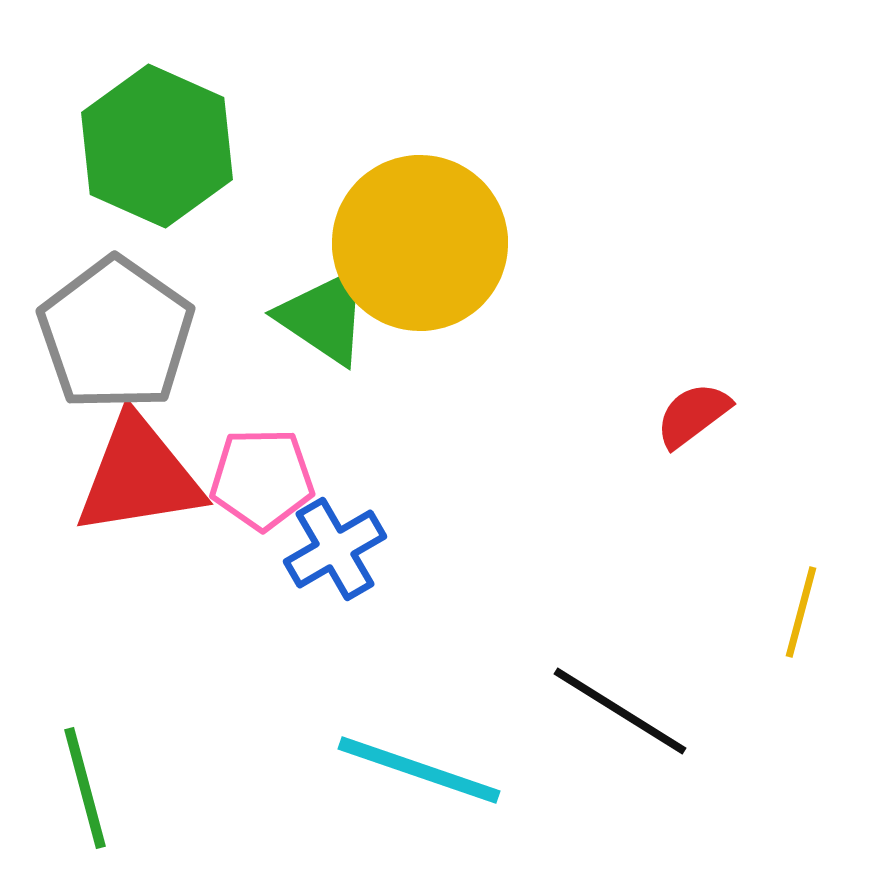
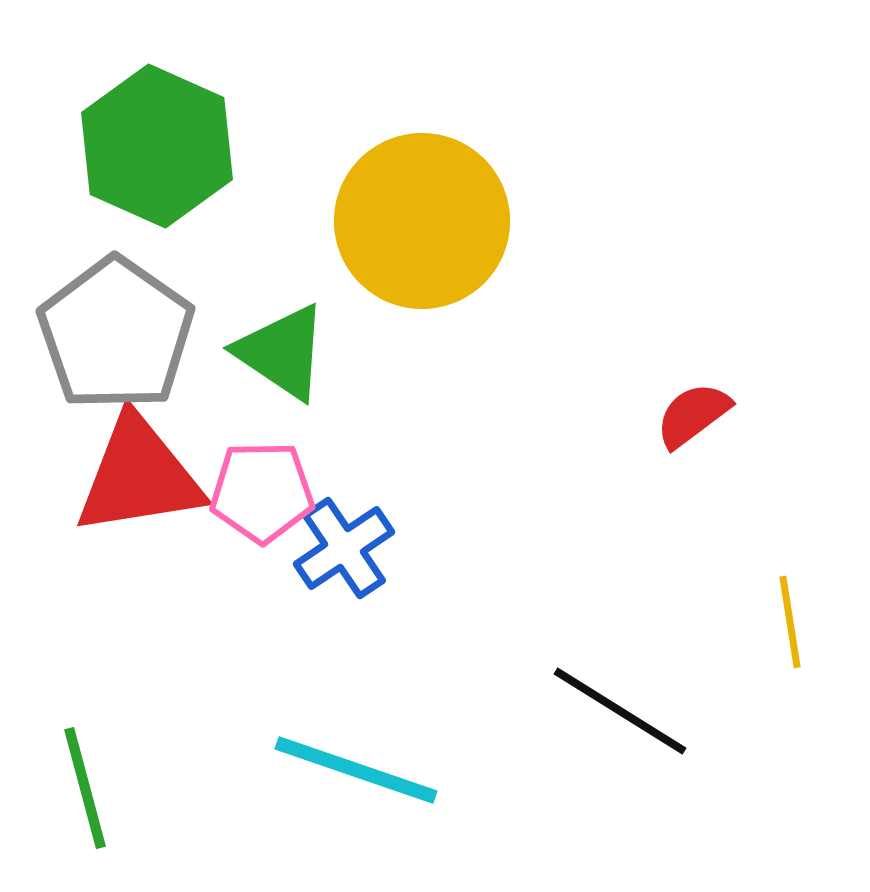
yellow circle: moved 2 px right, 22 px up
green triangle: moved 42 px left, 35 px down
pink pentagon: moved 13 px down
blue cross: moved 9 px right, 1 px up; rotated 4 degrees counterclockwise
yellow line: moved 11 px left, 10 px down; rotated 24 degrees counterclockwise
cyan line: moved 63 px left
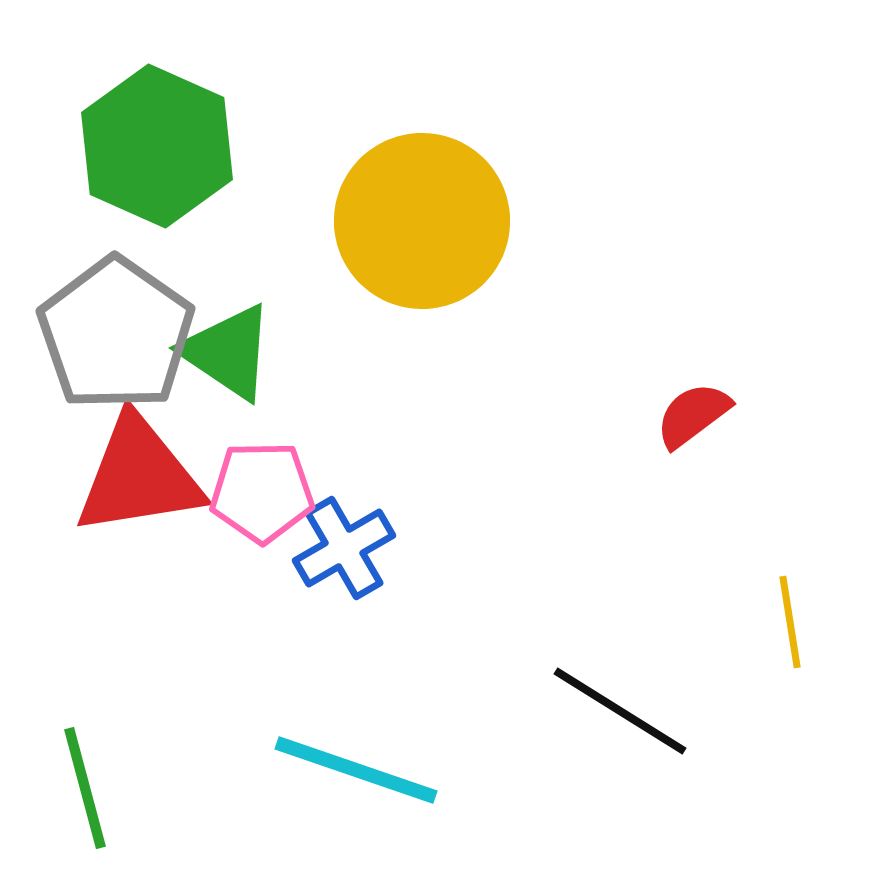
green triangle: moved 54 px left
blue cross: rotated 4 degrees clockwise
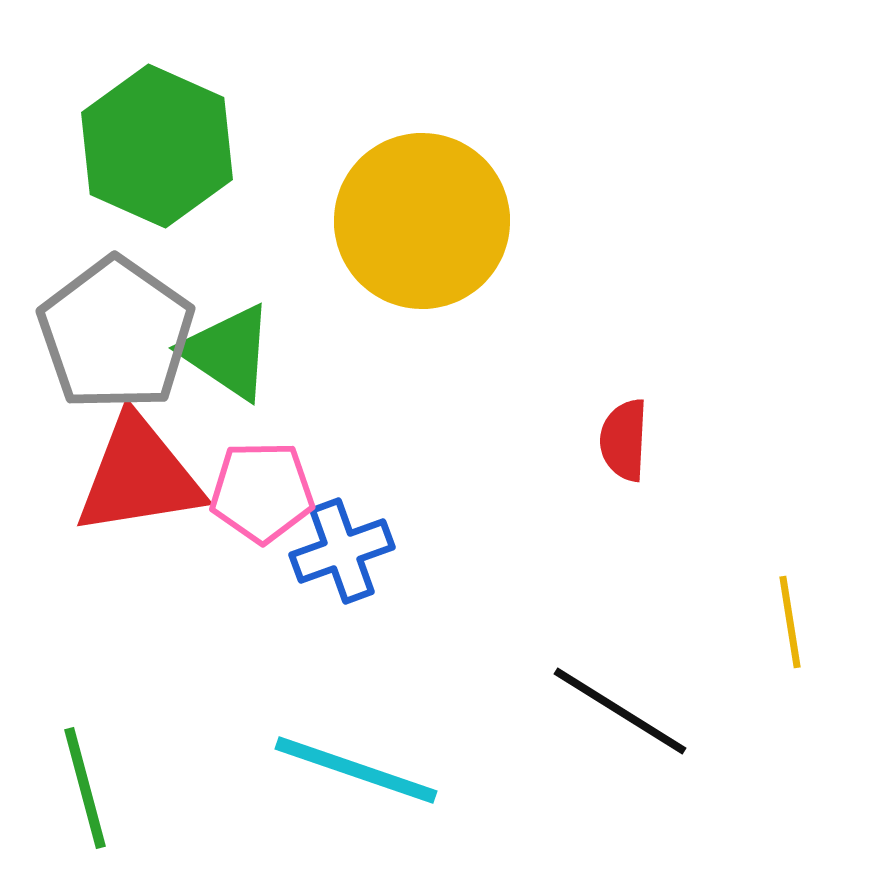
red semicircle: moved 69 px left, 25 px down; rotated 50 degrees counterclockwise
blue cross: moved 2 px left, 3 px down; rotated 10 degrees clockwise
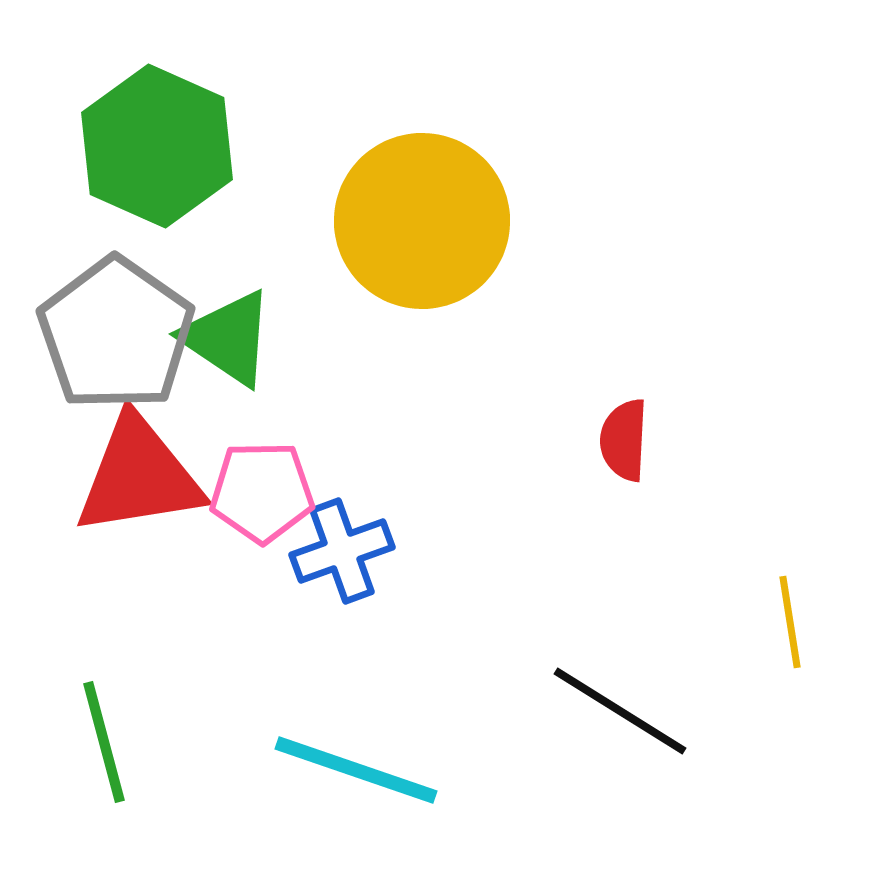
green triangle: moved 14 px up
green line: moved 19 px right, 46 px up
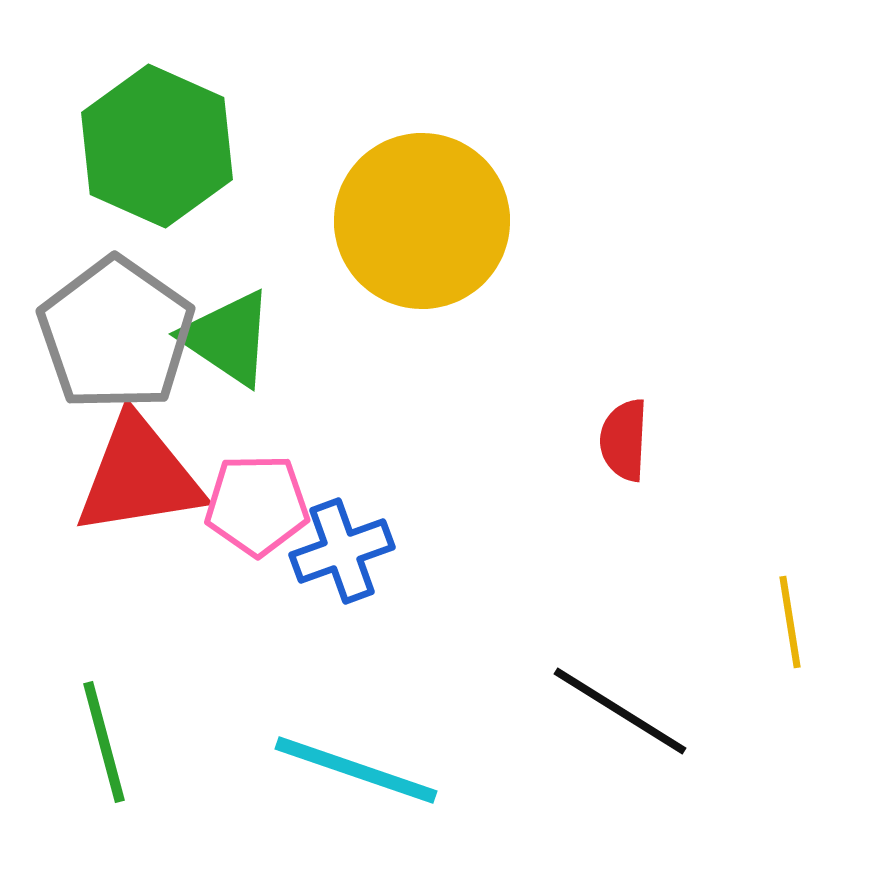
pink pentagon: moved 5 px left, 13 px down
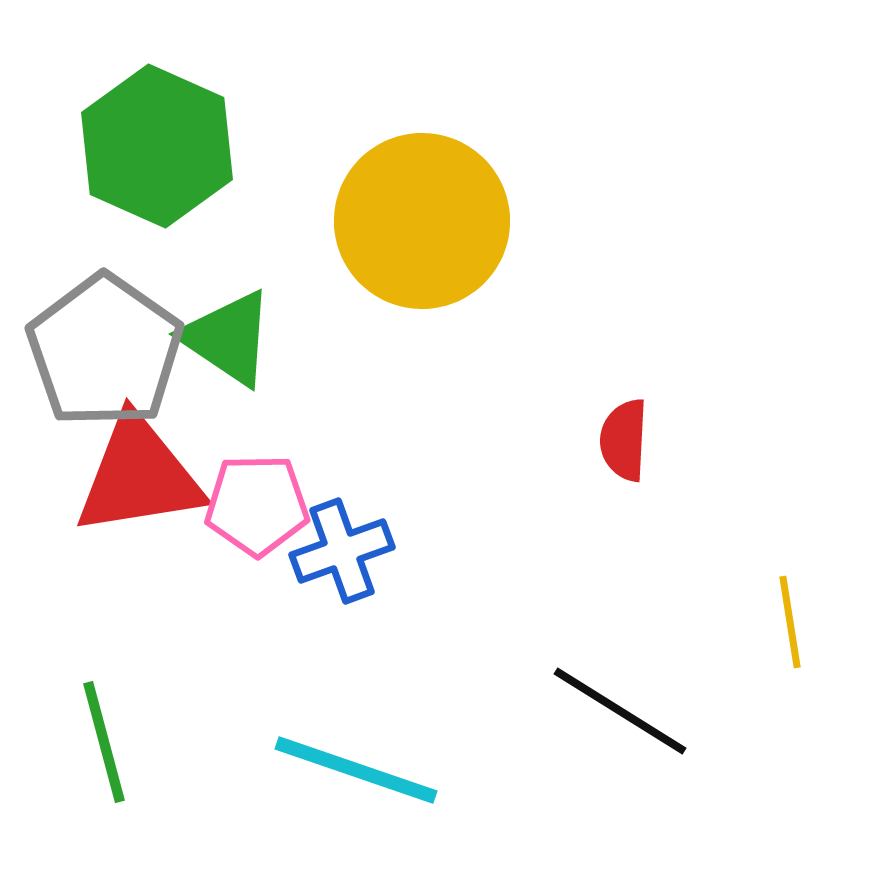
gray pentagon: moved 11 px left, 17 px down
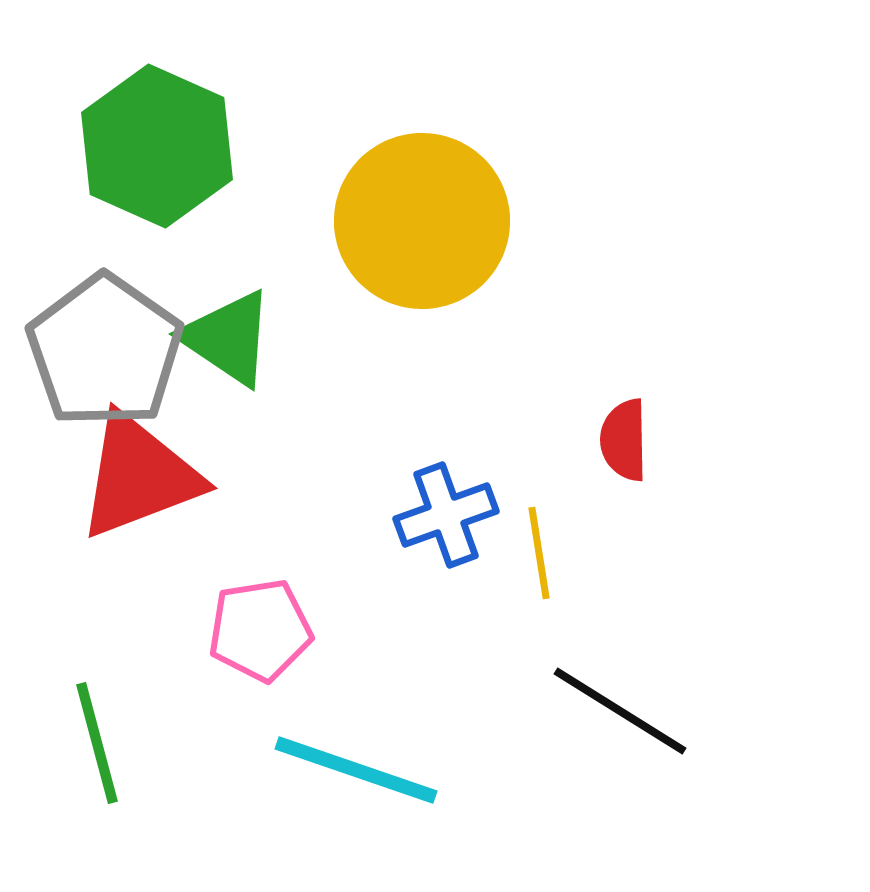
red semicircle: rotated 4 degrees counterclockwise
red triangle: rotated 12 degrees counterclockwise
pink pentagon: moved 3 px right, 125 px down; rotated 8 degrees counterclockwise
blue cross: moved 104 px right, 36 px up
yellow line: moved 251 px left, 69 px up
green line: moved 7 px left, 1 px down
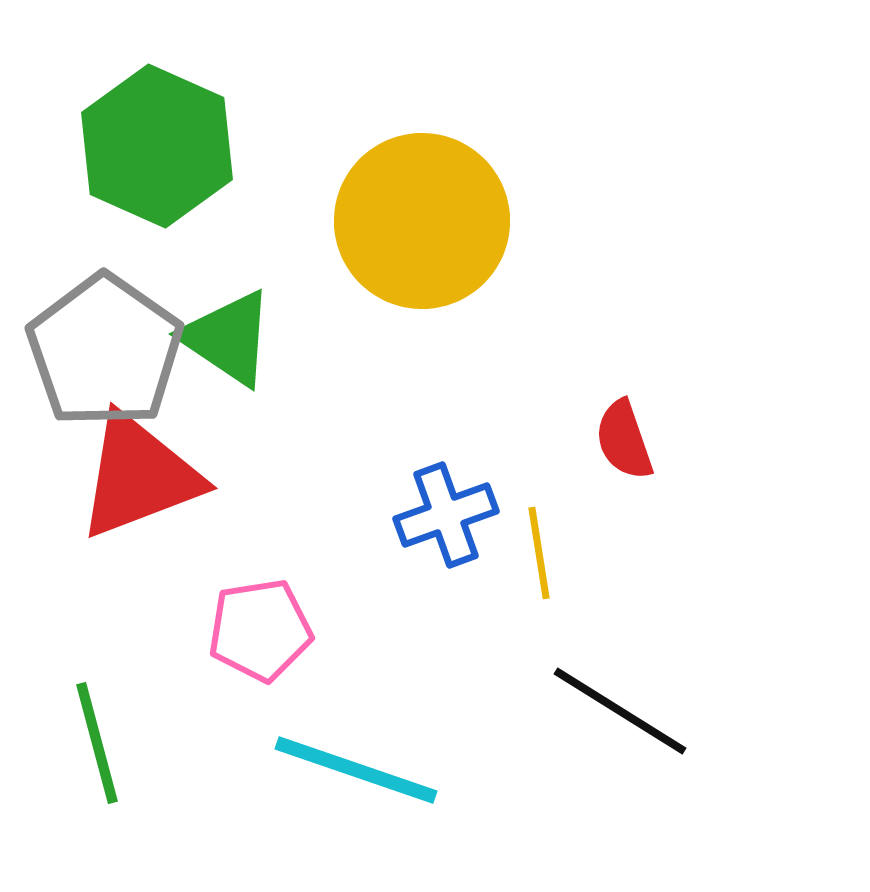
red semicircle: rotated 18 degrees counterclockwise
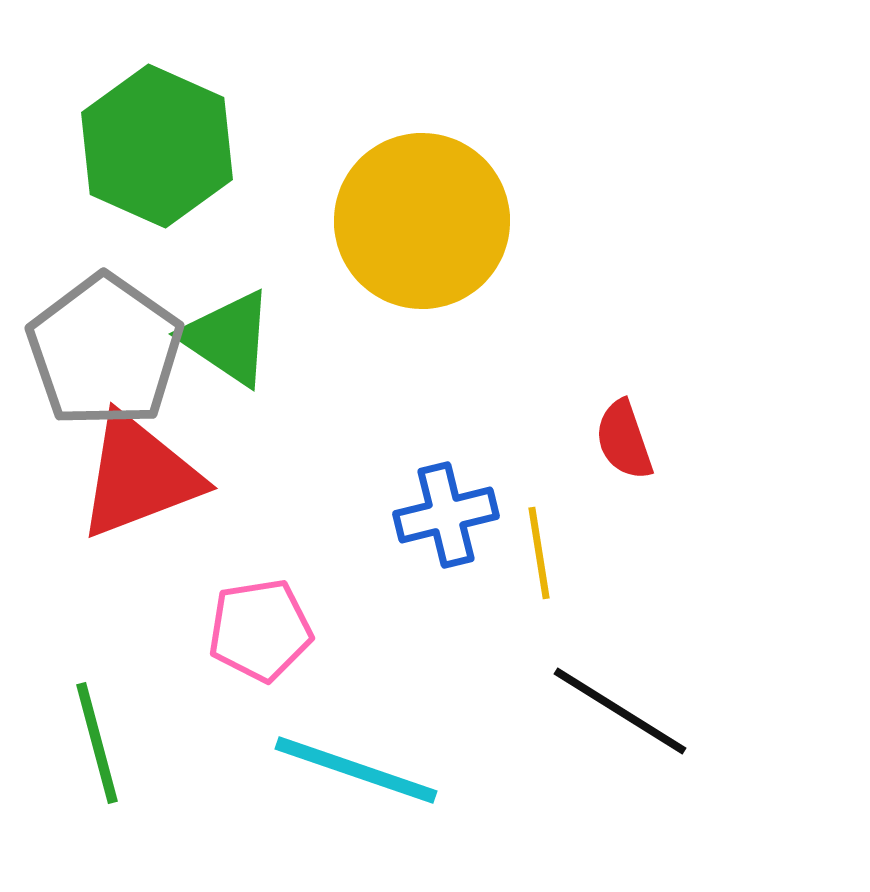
blue cross: rotated 6 degrees clockwise
